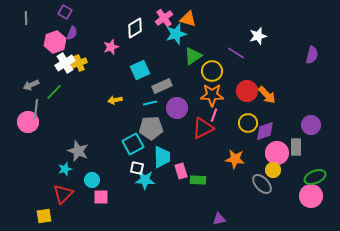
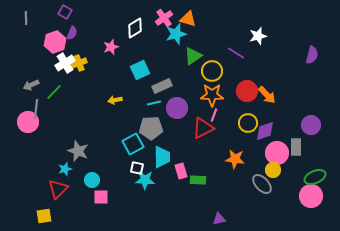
cyan line at (150, 103): moved 4 px right
red triangle at (63, 194): moved 5 px left, 5 px up
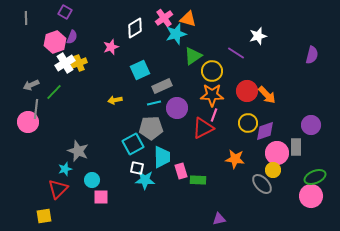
purple semicircle at (72, 33): moved 4 px down
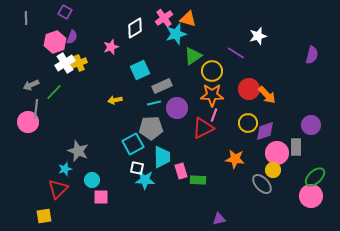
red circle at (247, 91): moved 2 px right, 2 px up
green ellipse at (315, 177): rotated 20 degrees counterclockwise
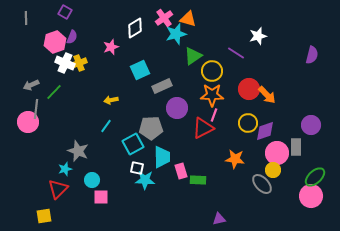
white cross at (65, 63): rotated 36 degrees counterclockwise
yellow arrow at (115, 100): moved 4 px left
cyan line at (154, 103): moved 48 px left, 23 px down; rotated 40 degrees counterclockwise
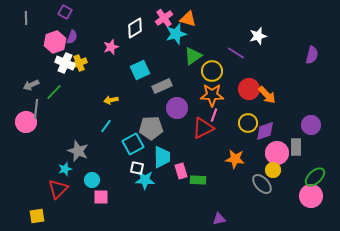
pink circle at (28, 122): moved 2 px left
yellow square at (44, 216): moved 7 px left
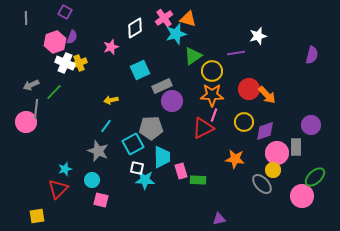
purple line at (236, 53): rotated 42 degrees counterclockwise
purple circle at (177, 108): moved 5 px left, 7 px up
yellow circle at (248, 123): moved 4 px left, 1 px up
gray star at (78, 151): moved 20 px right
pink circle at (311, 196): moved 9 px left
pink square at (101, 197): moved 3 px down; rotated 14 degrees clockwise
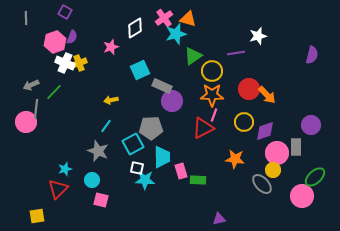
gray rectangle at (162, 86): rotated 48 degrees clockwise
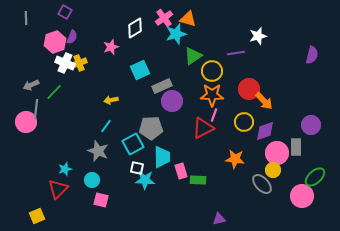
gray rectangle at (162, 86): rotated 48 degrees counterclockwise
orange arrow at (267, 95): moved 3 px left, 6 px down
yellow square at (37, 216): rotated 14 degrees counterclockwise
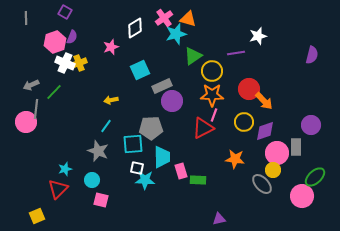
cyan square at (133, 144): rotated 25 degrees clockwise
